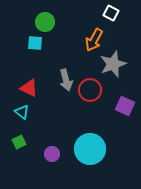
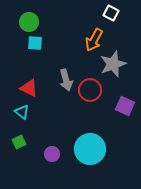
green circle: moved 16 px left
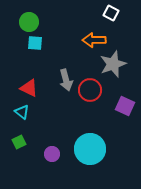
orange arrow: rotated 60 degrees clockwise
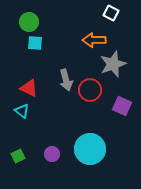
purple square: moved 3 px left
cyan triangle: moved 1 px up
green square: moved 1 px left, 14 px down
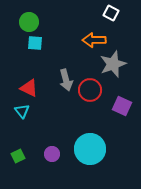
cyan triangle: rotated 14 degrees clockwise
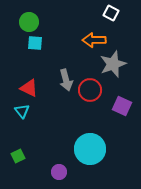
purple circle: moved 7 px right, 18 px down
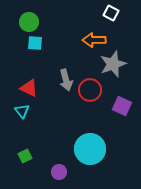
green square: moved 7 px right
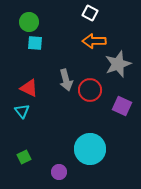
white square: moved 21 px left
orange arrow: moved 1 px down
gray star: moved 5 px right
green square: moved 1 px left, 1 px down
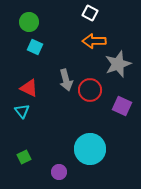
cyan square: moved 4 px down; rotated 21 degrees clockwise
